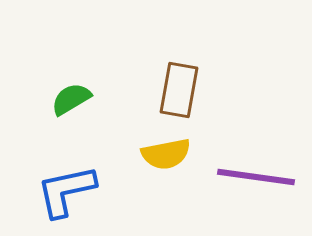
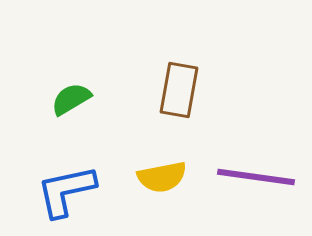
yellow semicircle: moved 4 px left, 23 px down
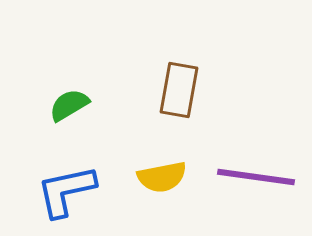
green semicircle: moved 2 px left, 6 px down
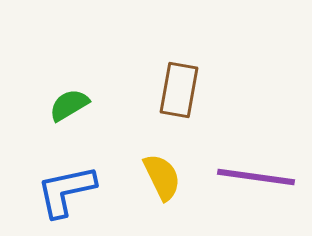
yellow semicircle: rotated 105 degrees counterclockwise
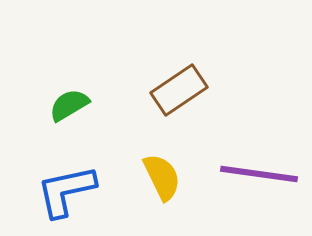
brown rectangle: rotated 46 degrees clockwise
purple line: moved 3 px right, 3 px up
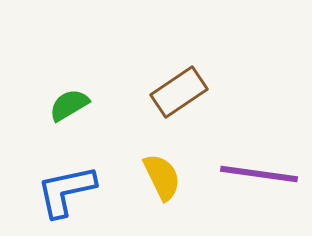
brown rectangle: moved 2 px down
